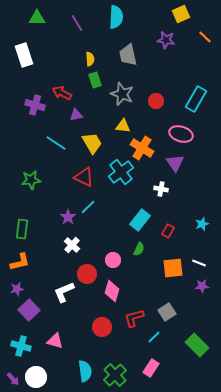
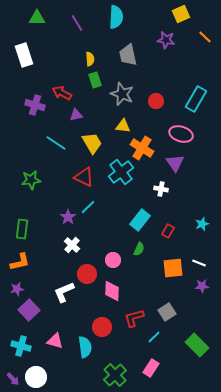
pink diamond at (112, 291): rotated 15 degrees counterclockwise
cyan semicircle at (85, 371): moved 24 px up
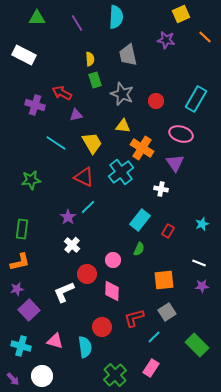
white rectangle at (24, 55): rotated 45 degrees counterclockwise
orange square at (173, 268): moved 9 px left, 12 px down
white circle at (36, 377): moved 6 px right, 1 px up
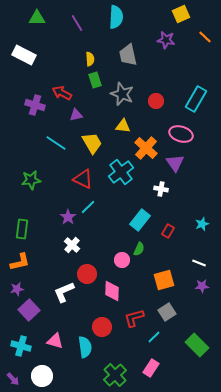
orange cross at (142, 148): moved 4 px right; rotated 10 degrees clockwise
red triangle at (84, 177): moved 1 px left, 2 px down
pink circle at (113, 260): moved 9 px right
orange square at (164, 280): rotated 10 degrees counterclockwise
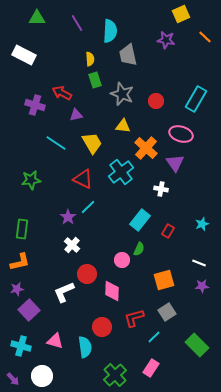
cyan semicircle at (116, 17): moved 6 px left, 14 px down
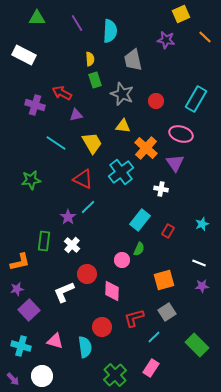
gray trapezoid at (128, 55): moved 5 px right, 5 px down
green rectangle at (22, 229): moved 22 px right, 12 px down
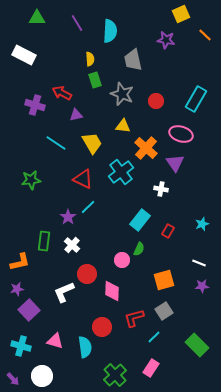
orange line at (205, 37): moved 2 px up
gray square at (167, 312): moved 3 px left, 1 px up
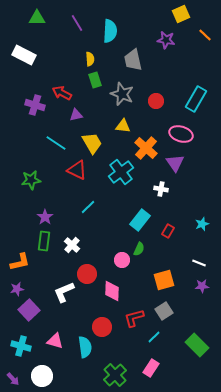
red triangle at (83, 179): moved 6 px left, 9 px up
purple star at (68, 217): moved 23 px left
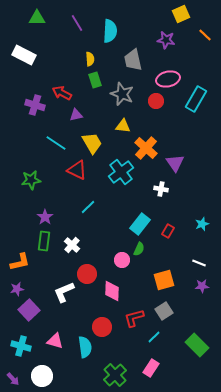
pink ellipse at (181, 134): moved 13 px left, 55 px up; rotated 30 degrees counterclockwise
cyan rectangle at (140, 220): moved 4 px down
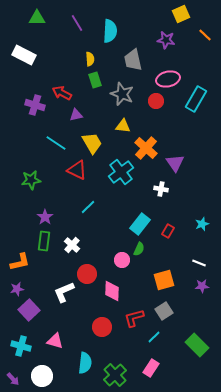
cyan semicircle at (85, 347): moved 16 px down; rotated 15 degrees clockwise
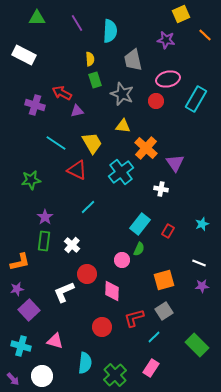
purple triangle at (76, 115): moved 1 px right, 4 px up
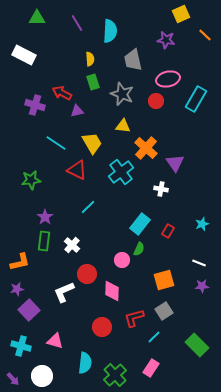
green rectangle at (95, 80): moved 2 px left, 2 px down
